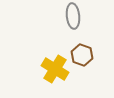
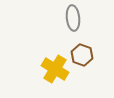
gray ellipse: moved 2 px down
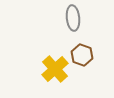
yellow cross: rotated 16 degrees clockwise
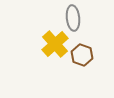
yellow cross: moved 25 px up
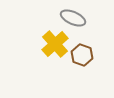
gray ellipse: rotated 60 degrees counterclockwise
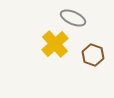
brown hexagon: moved 11 px right
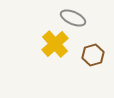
brown hexagon: rotated 25 degrees clockwise
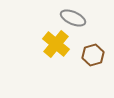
yellow cross: moved 1 px right; rotated 8 degrees counterclockwise
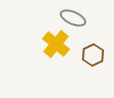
brown hexagon: rotated 10 degrees counterclockwise
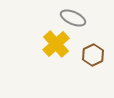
yellow cross: rotated 8 degrees clockwise
